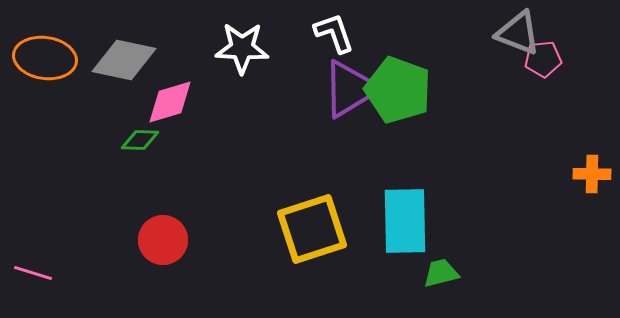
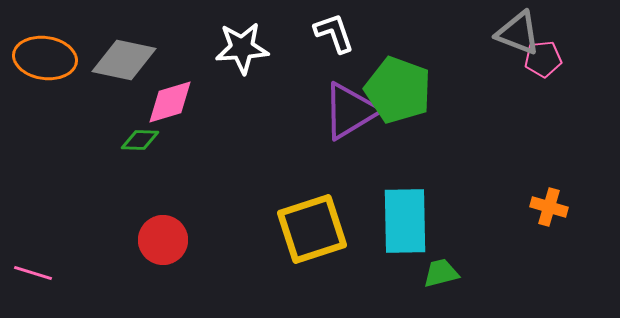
white star: rotated 6 degrees counterclockwise
purple triangle: moved 22 px down
orange cross: moved 43 px left, 33 px down; rotated 15 degrees clockwise
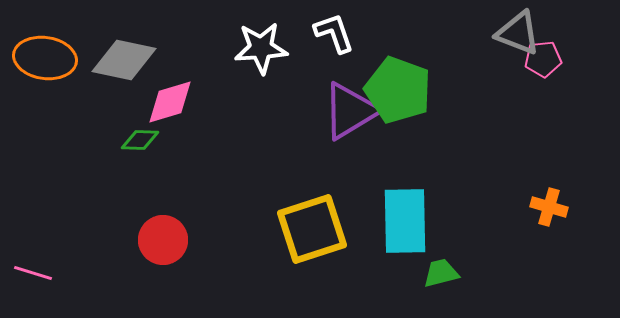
white star: moved 19 px right
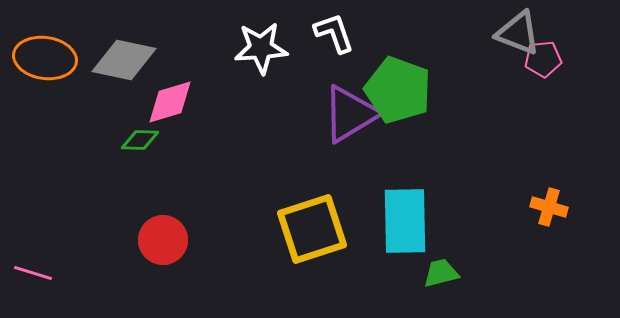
purple triangle: moved 3 px down
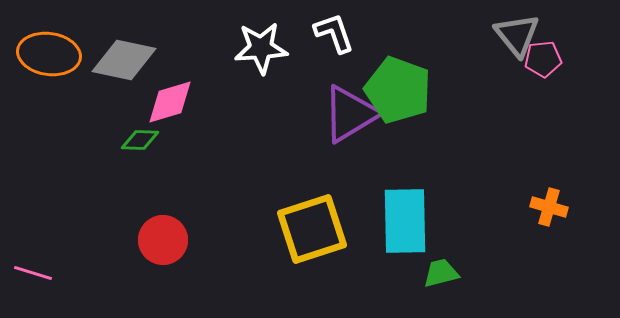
gray triangle: moved 1 px left, 2 px down; rotated 30 degrees clockwise
orange ellipse: moved 4 px right, 4 px up
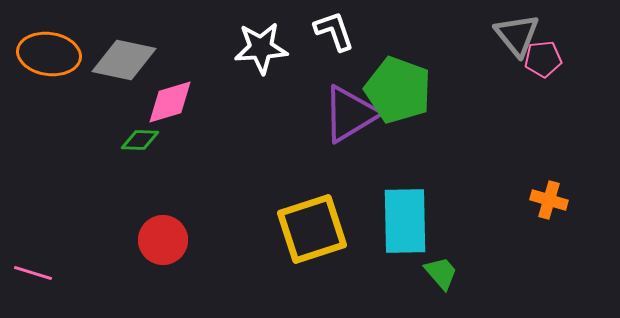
white L-shape: moved 2 px up
orange cross: moved 7 px up
green trapezoid: rotated 63 degrees clockwise
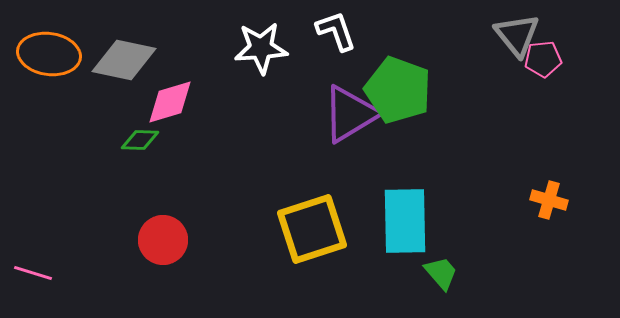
white L-shape: moved 2 px right
